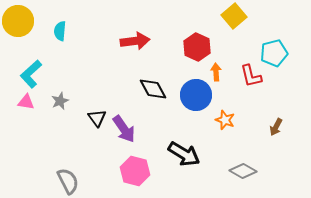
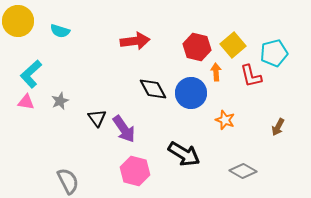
yellow square: moved 1 px left, 29 px down
cyan semicircle: rotated 78 degrees counterclockwise
red hexagon: rotated 12 degrees counterclockwise
blue circle: moved 5 px left, 2 px up
brown arrow: moved 2 px right
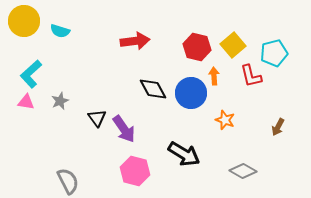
yellow circle: moved 6 px right
orange arrow: moved 2 px left, 4 px down
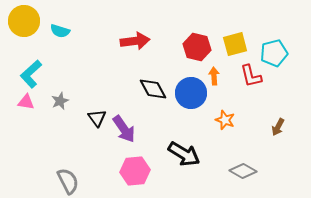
yellow square: moved 2 px right, 1 px up; rotated 25 degrees clockwise
pink hexagon: rotated 20 degrees counterclockwise
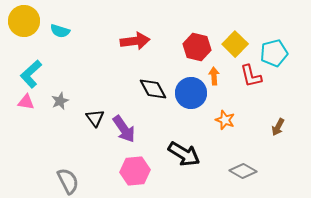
yellow square: rotated 30 degrees counterclockwise
black triangle: moved 2 px left
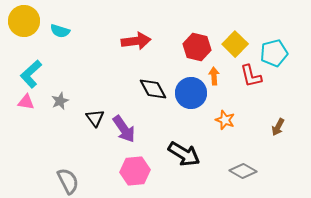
red arrow: moved 1 px right
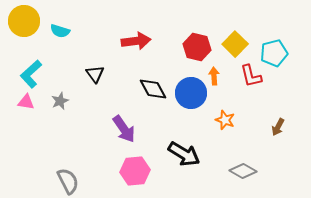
black triangle: moved 44 px up
